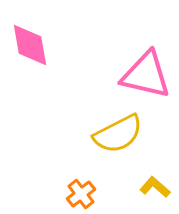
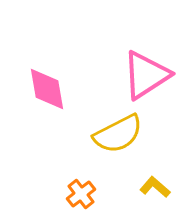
pink diamond: moved 17 px right, 44 px down
pink triangle: rotated 46 degrees counterclockwise
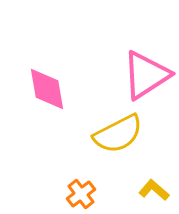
yellow L-shape: moved 1 px left, 3 px down
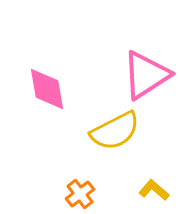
yellow semicircle: moved 3 px left, 3 px up
orange cross: moved 1 px left
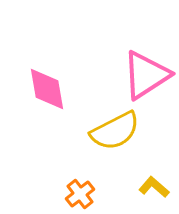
yellow L-shape: moved 3 px up
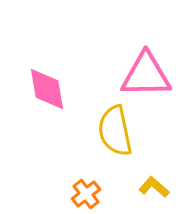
pink triangle: rotated 32 degrees clockwise
yellow semicircle: rotated 105 degrees clockwise
orange cross: moved 6 px right
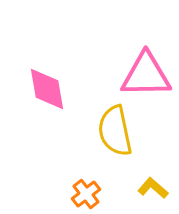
yellow L-shape: moved 1 px left, 1 px down
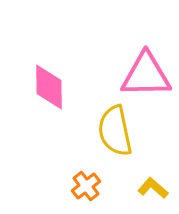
pink diamond: moved 2 px right, 2 px up; rotated 9 degrees clockwise
orange cross: moved 8 px up
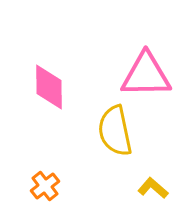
orange cross: moved 41 px left
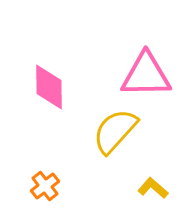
yellow semicircle: rotated 54 degrees clockwise
